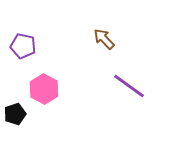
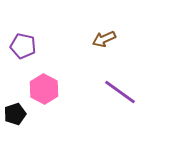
brown arrow: rotated 70 degrees counterclockwise
purple line: moved 9 px left, 6 px down
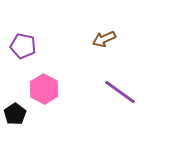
black pentagon: rotated 15 degrees counterclockwise
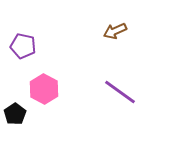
brown arrow: moved 11 px right, 8 px up
